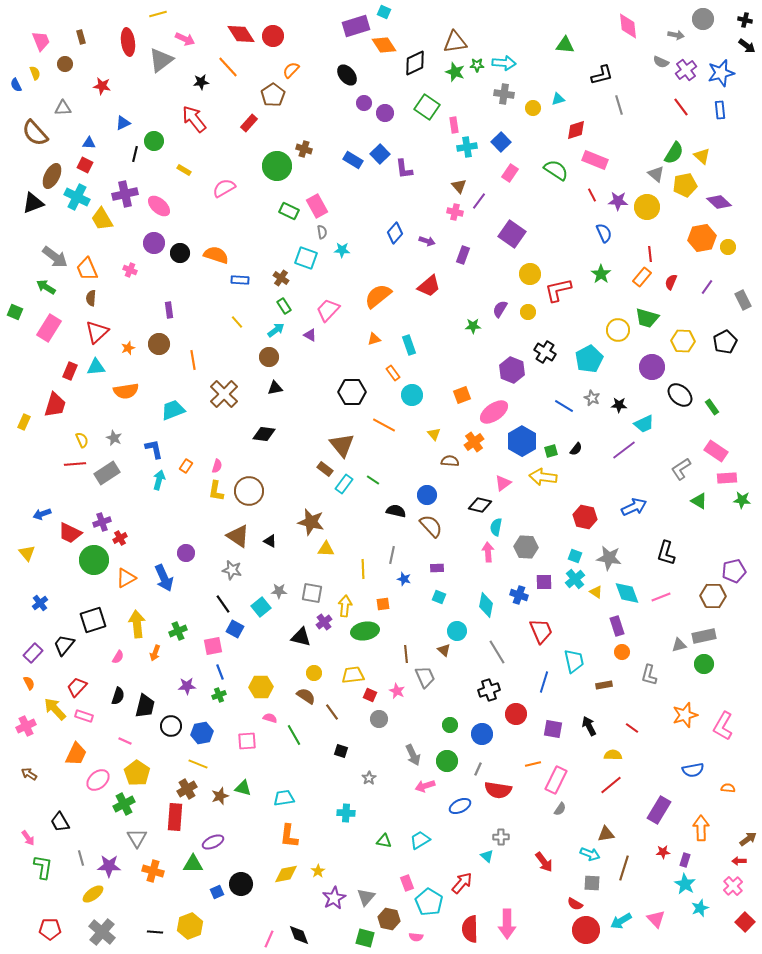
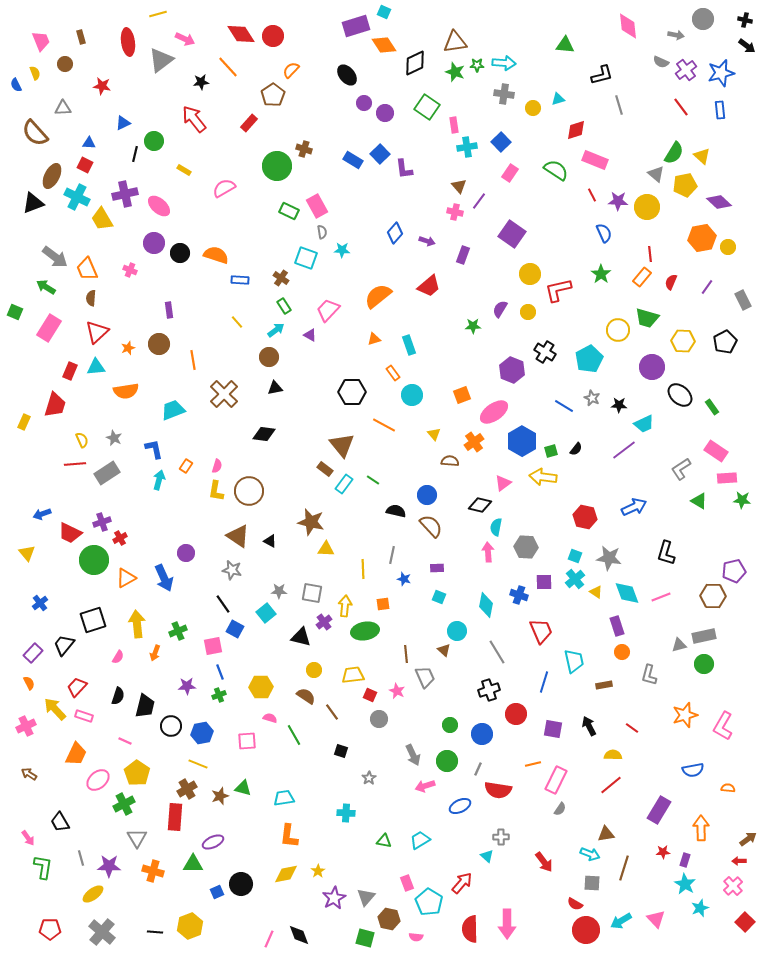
cyan square at (261, 607): moved 5 px right, 6 px down
yellow circle at (314, 673): moved 3 px up
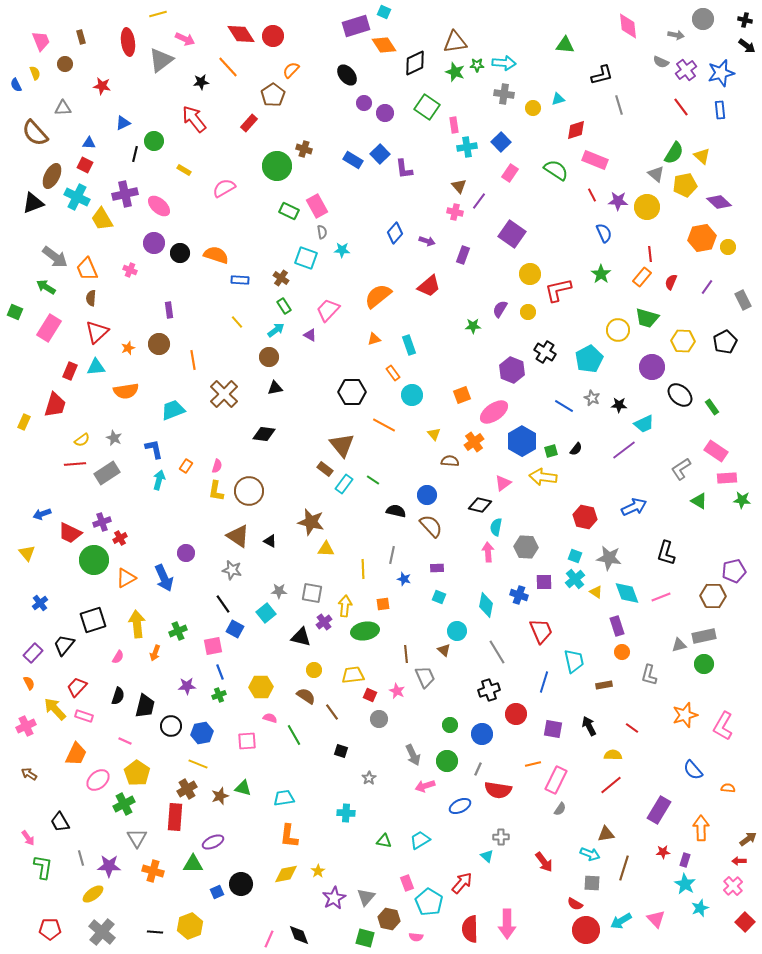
yellow semicircle at (82, 440): rotated 77 degrees clockwise
blue semicircle at (693, 770): rotated 60 degrees clockwise
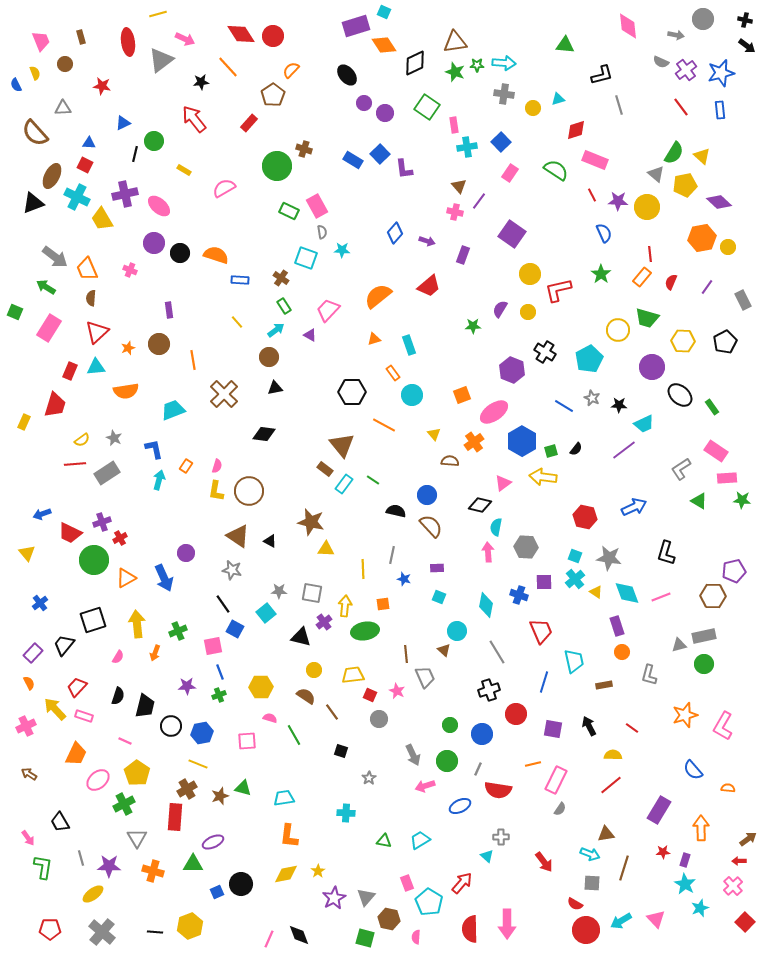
pink semicircle at (416, 937): rotated 88 degrees clockwise
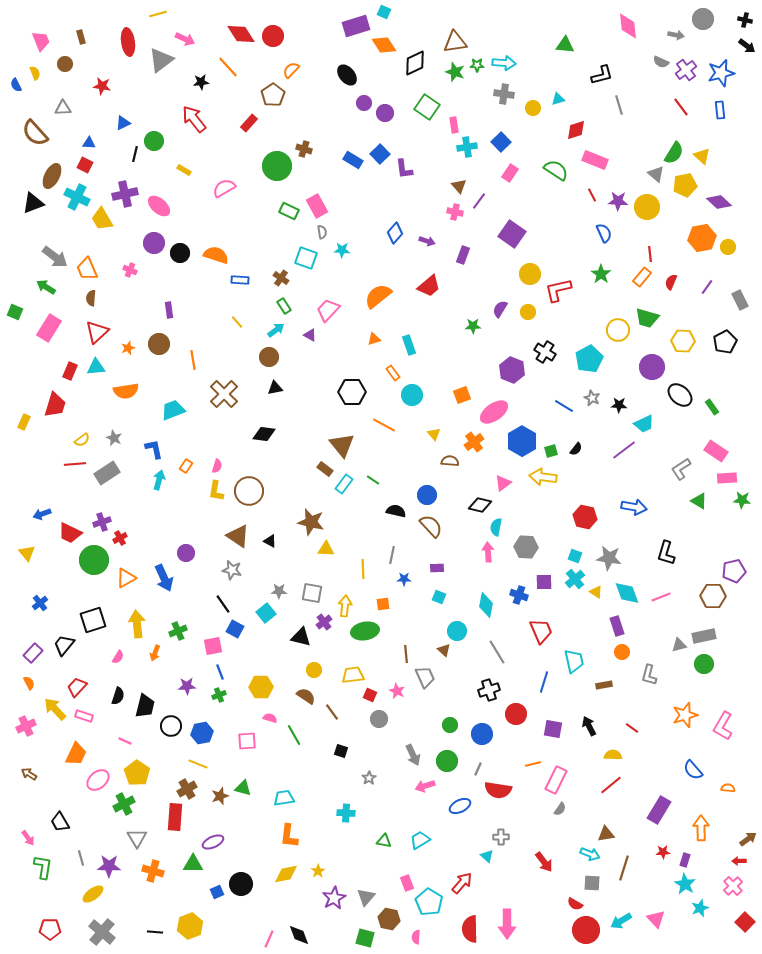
gray rectangle at (743, 300): moved 3 px left
blue arrow at (634, 507): rotated 35 degrees clockwise
blue star at (404, 579): rotated 16 degrees counterclockwise
